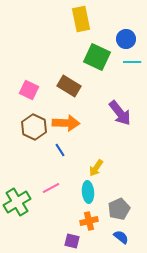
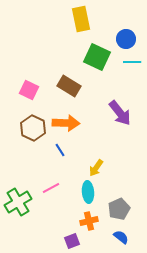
brown hexagon: moved 1 px left, 1 px down
green cross: moved 1 px right
purple square: rotated 35 degrees counterclockwise
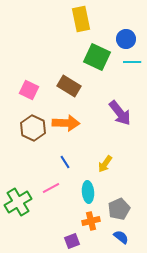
blue line: moved 5 px right, 12 px down
yellow arrow: moved 9 px right, 4 px up
orange cross: moved 2 px right
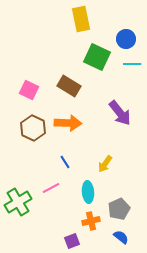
cyan line: moved 2 px down
orange arrow: moved 2 px right
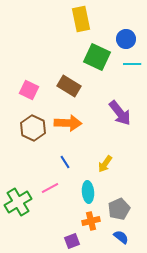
pink line: moved 1 px left
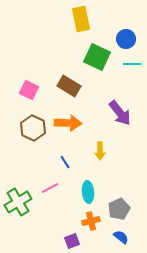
yellow arrow: moved 5 px left, 13 px up; rotated 36 degrees counterclockwise
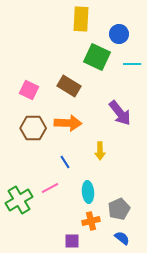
yellow rectangle: rotated 15 degrees clockwise
blue circle: moved 7 px left, 5 px up
brown hexagon: rotated 25 degrees counterclockwise
green cross: moved 1 px right, 2 px up
blue semicircle: moved 1 px right, 1 px down
purple square: rotated 21 degrees clockwise
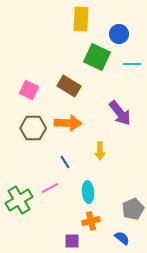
gray pentagon: moved 14 px right
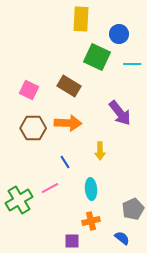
cyan ellipse: moved 3 px right, 3 px up
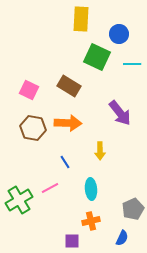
brown hexagon: rotated 10 degrees clockwise
blue semicircle: rotated 77 degrees clockwise
